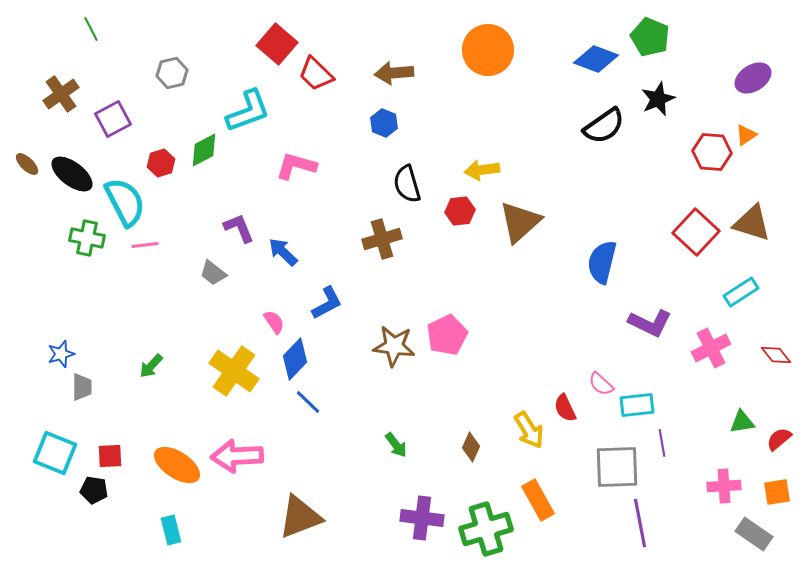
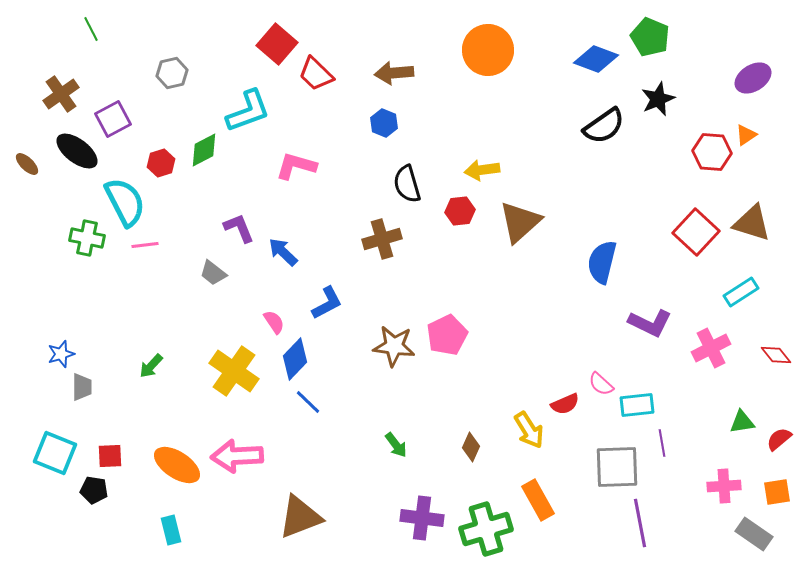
black ellipse at (72, 174): moved 5 px right, 23 px up
red semicircle at (565, 408): moved 4 px up; rotated 88 degrees counterclockwise
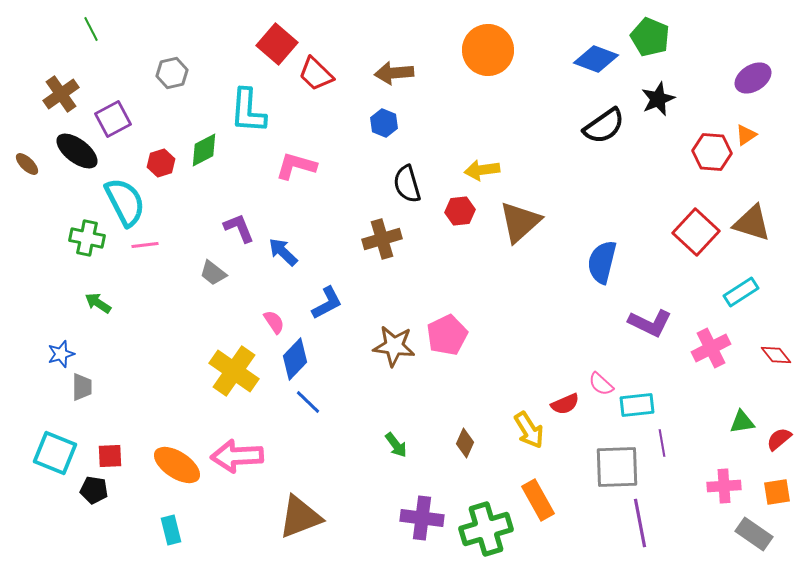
cyan L-shape at (248, 111): rotated 114 degrees clockwise
green arrow at (151, 366): moved 53 px left, 63 px up; rotated 80 degrees clockwise
brown diamond at (471, 447): moved 6 px left, 4 px up
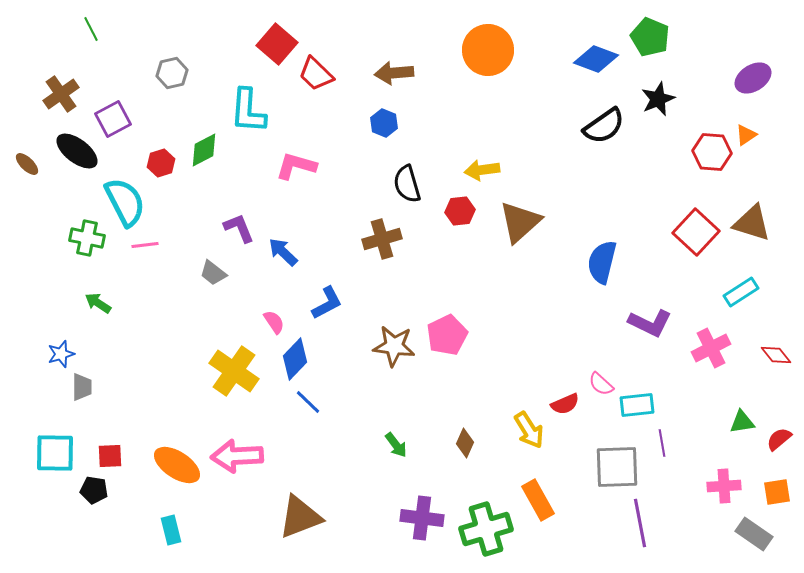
cyan square at (55, 453): rotated 21 degrees counterclockwise
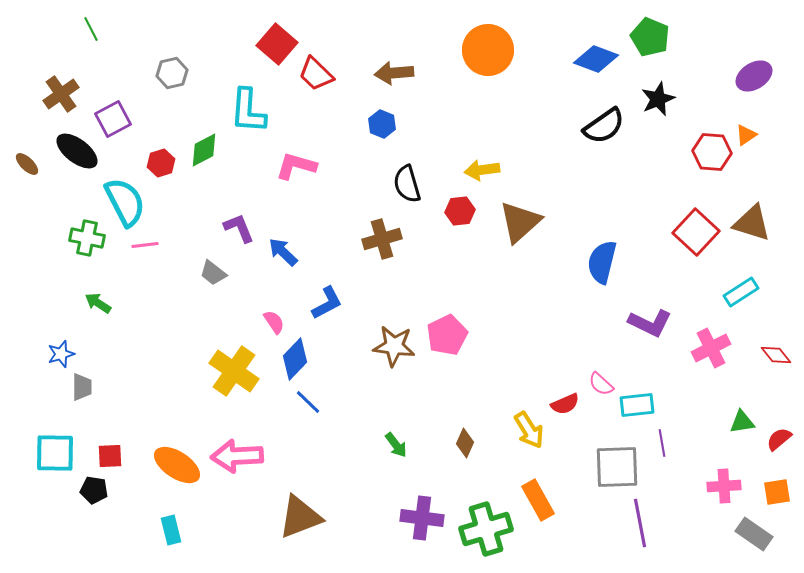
purple ellipse at (753, 78): moved 1 px right, 2 px up
blue hexagon at (384, 123): moved 2 px left, 1 px down
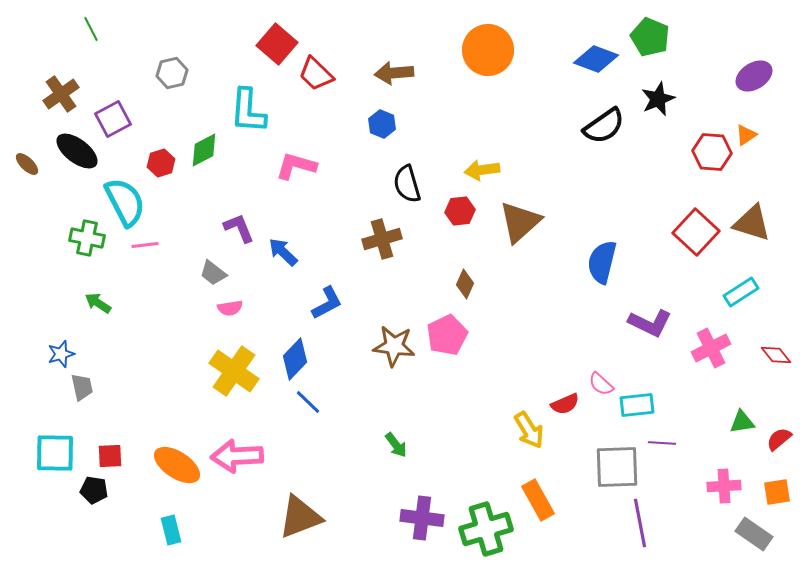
pink semicircle at (274, 322): moved 44 px left, 14 px up; rotated 115 degrees clockwise
gray trapezoid at (82, 387): rotated 12 degrees counterclockwise
brown diamond at (465, 443): moved 159 px up
purple line at (662, 443): rotated 76 degrees counterclockwise
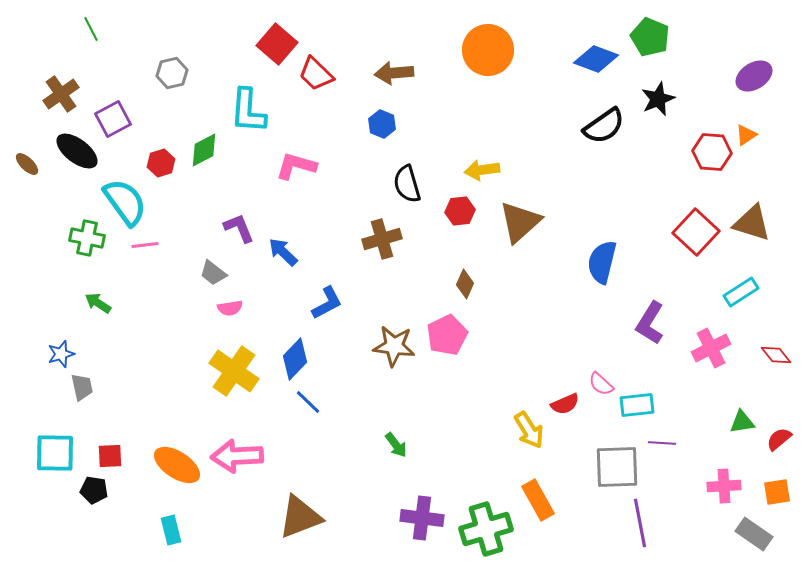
cyan semicircle at (125, 202): rotated 9 degrees counterclockwise
purple L-shape at (650, 323): rotated 96 degrees clockwise
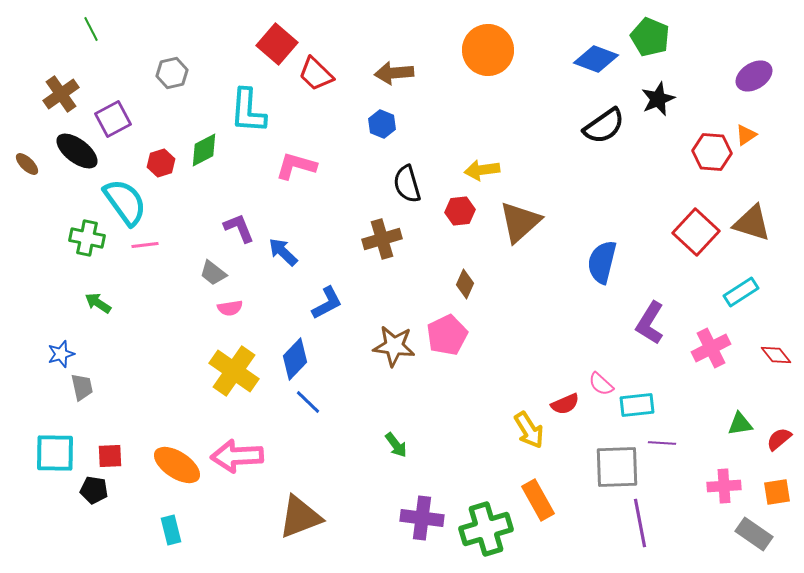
green triangle at (742, 422): moved 2 px left, 2 px down
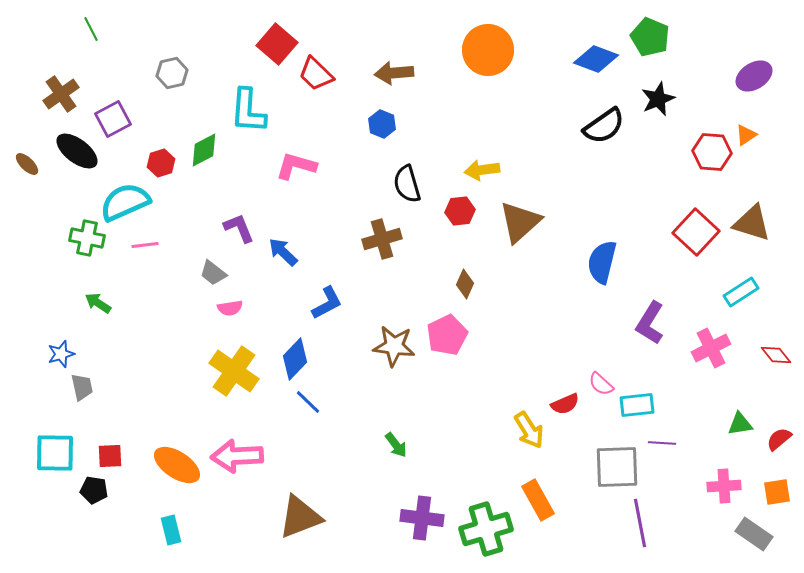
cyan semicircle at (125, 202): rotated 78 degrees counterclockwise
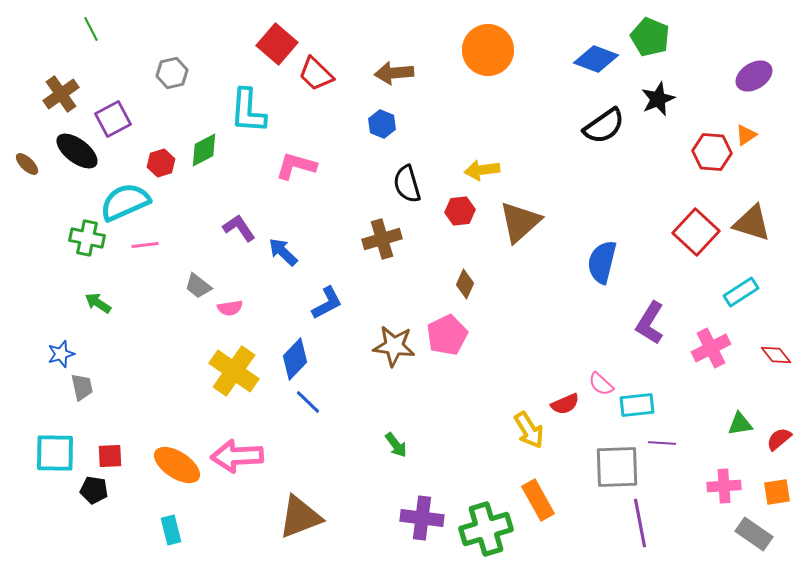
purple L-shape at (239, 228): rotated 12 degrees counterclockwise
gray trapezoid at (213, 273): moved 15 px left, 13 px down
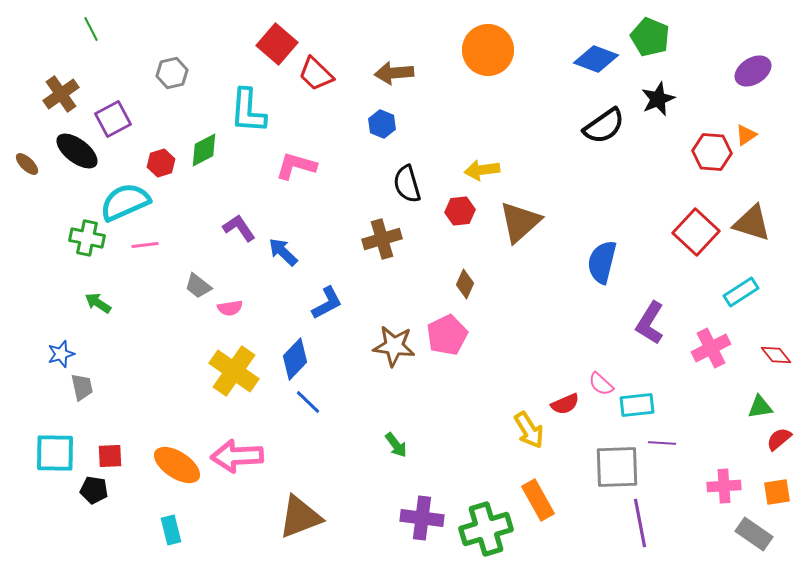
purple ellipse at (754, 76): moved 1 px left, 5 px up
green triangle at (740, 424): moved 20 px right, 17 px up
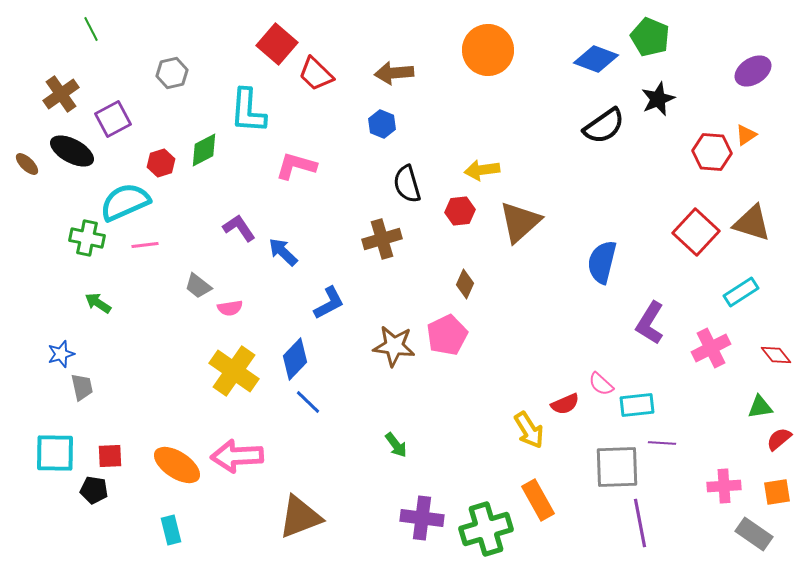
black ellipse at (77, 151): moved 5 px left; rotated 9 degrees counterclockwise
blue L-shape at (327, 303): moved 2 px right
